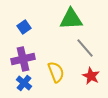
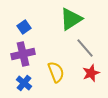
green triangle: rotated 30 degrees counterclockwise
purple cross: moved 5 px up
red star: moved 3 px up; rotated 24 degrees clockwise
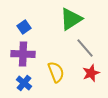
purple cross: rotated 15 degrees clockwise
